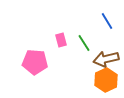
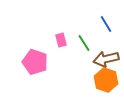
blue line: moved 1 px left, 3 px down
pink pentagon: rotated 15 degrees clockwise
orange hexagon: rotated 15 degrees counterclockwise
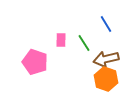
pink rectangle: rotated 16 degrees clockwise
orange hexagon: moved 1 px up
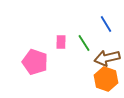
pink rectangle: moved 2 px down
brown arrow: moved 1 px right, 1 px up
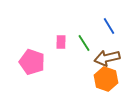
blue line: moved 3 px right, 2 px down
pink pentagon: moved 3 px left
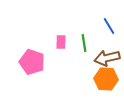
green line: rotated 24 degrees clockwise
orange hexagon: rotated 15 degrees counterclockwise
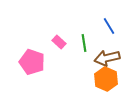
pink rectangle: moved 2 px left; rotated 48 degrees counterclockwise
orange hexagon: rotated 20 degrees clockwise
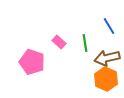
green line: moved 1 px right
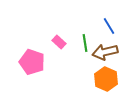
brown arrow: moved 2 px left, 6 px up
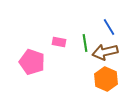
blue line: moved 1 px down
pink rectangle: rotated 32 degrees counterclockwise
